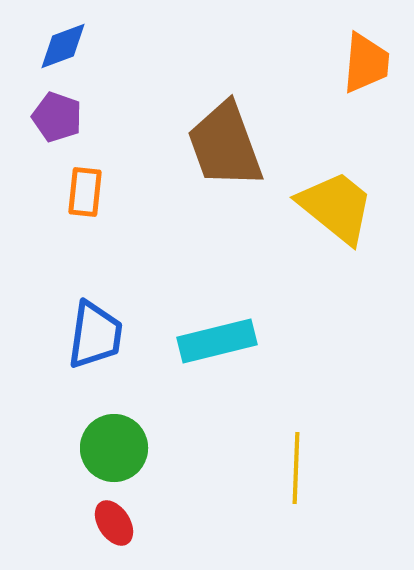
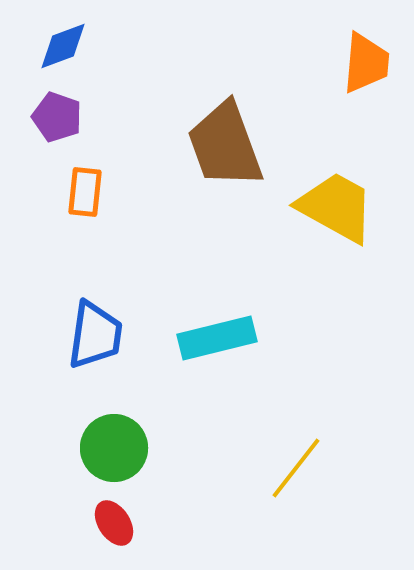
yellow trapezoid: rotated 10 degrees counterclockwise
cyan rectangle: moved 3 px up
yellow line: rotated 36 degrees clockwise
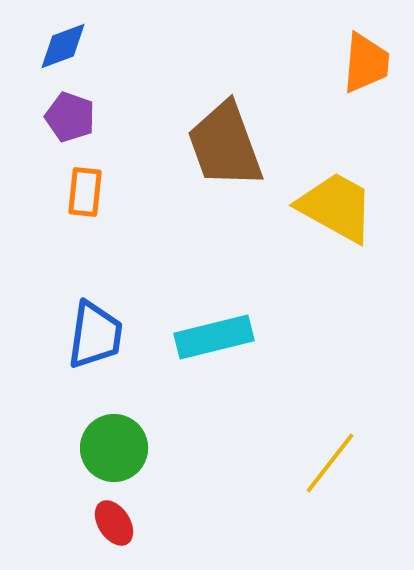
purple pentagon: moved 13 px right
cyan rectangle: moved 3 px left, 1 px up
yellow line: moved 34 px right, 5 px up
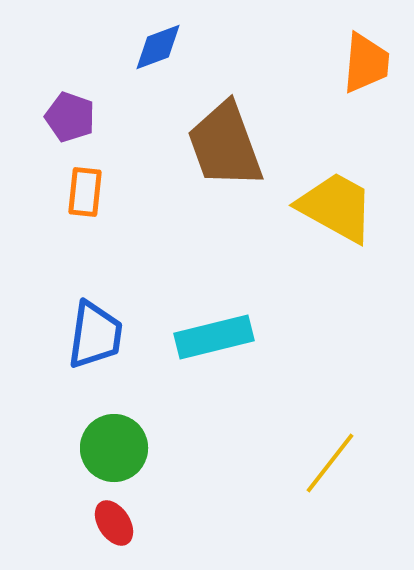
blue diamond: moved 95 px right, 1 px down
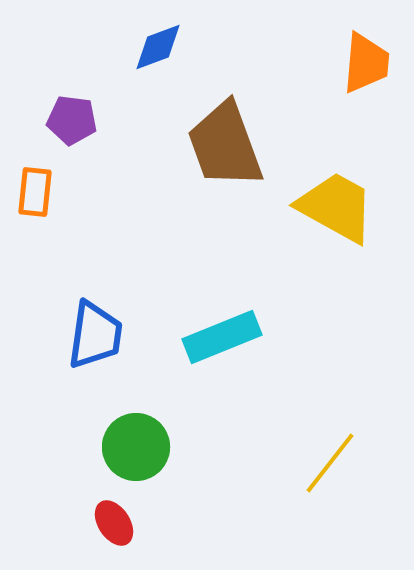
purple pentagon: moved 2 px right, 3 px down; rotated 12 degrees counterclockwise
orange rectangle: moved 50 px left
cyan rectangle: moved 8 px right; rotated 8 degrees counterclockwise
green circle: moved 22 px right, 1 px up
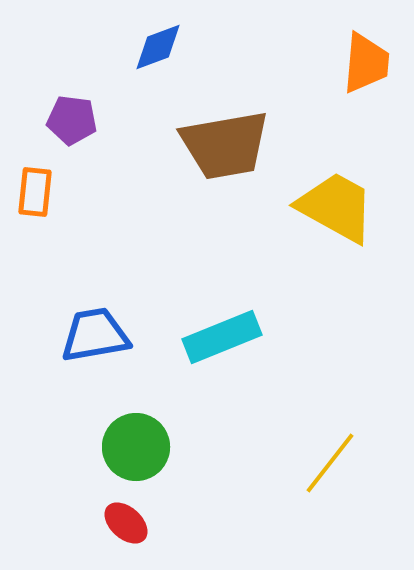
brown trapezoid: rotated 80 degrees counterclockwise
blue trapezoid: rotated 108 degrees counterclockwise
red ellipse: moved 12 px right; rotated 15 degrees counterclockwise
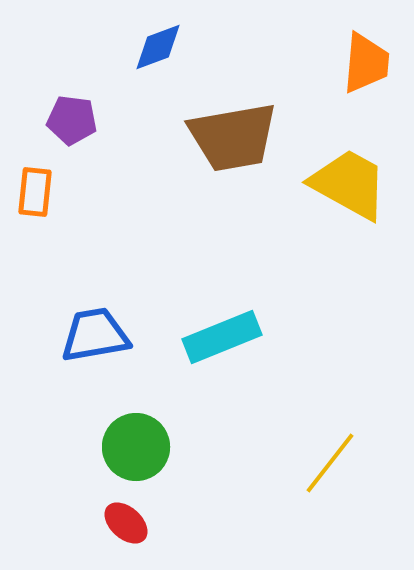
brown trapezoid: moved 8 px right, 8 px up
yellow trapezoid: moved 13 px right, 23 px up
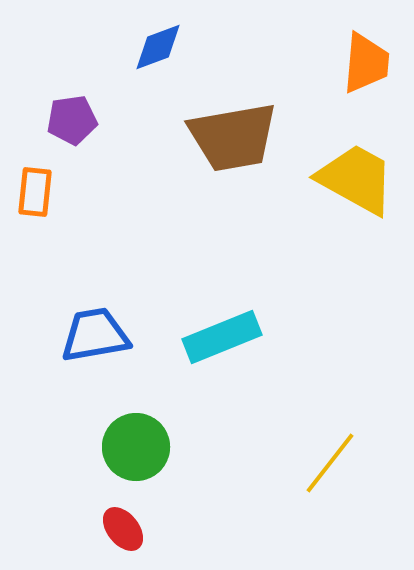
purple pentagon: rotated 15 degrees counterclockwise
yellow trapezoid: moved 7 px right, 5 px up
red ellipse: moved 3 px left, 6 px down; rotated 9 degrees clockwise
